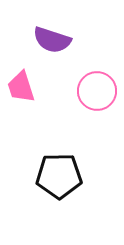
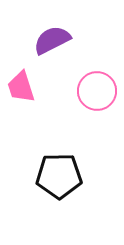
purple semicircle: rotated 135 degrees clockwise
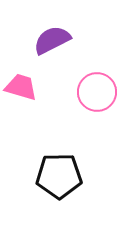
pink trapezoid: rotated 124 degrees clockwise
pink circle: moved 1 px down
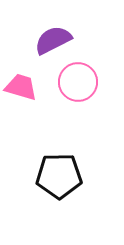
purple semicircle: moved 1 px right
pink circle: moved 19 px left, 10 px up
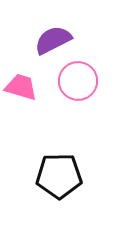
pink circle: moved 1 px up
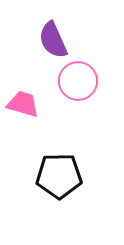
purple semicircle: rotated 87 degrees counterclockwise
pink trapezoid: moved 2 px right, 17 px down
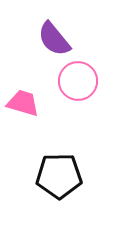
purple semicircle: moved 1 px right, 1 px up; rotated 15 degrees counterclockwise
pink trapezoid: moved 1 px up
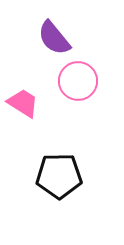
purple semicircle: moved 1 px up
pink trapezoid: rotated 16 degrees clockwise
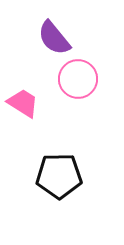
pink circle: moved 2 px up
